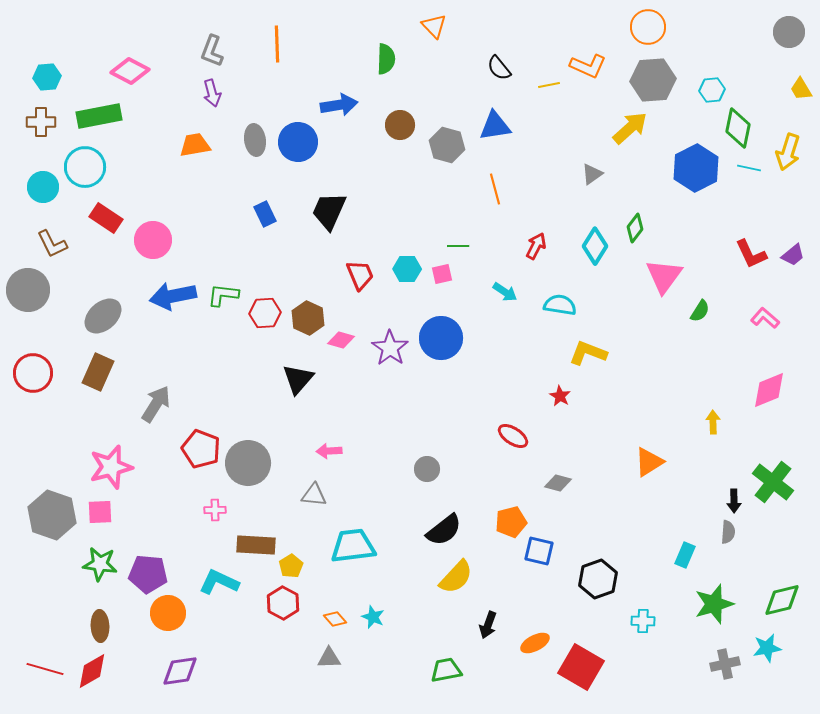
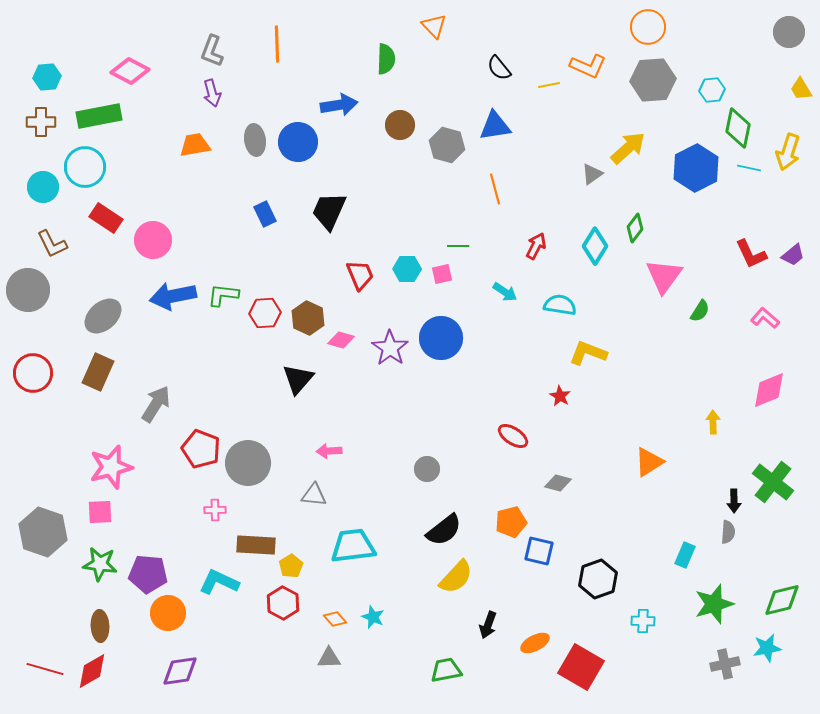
yellow arrow at (630, 128): moved 2 px left, 20 px down
gray hexagon at (52, 515): moved 9 px left, 17 px down
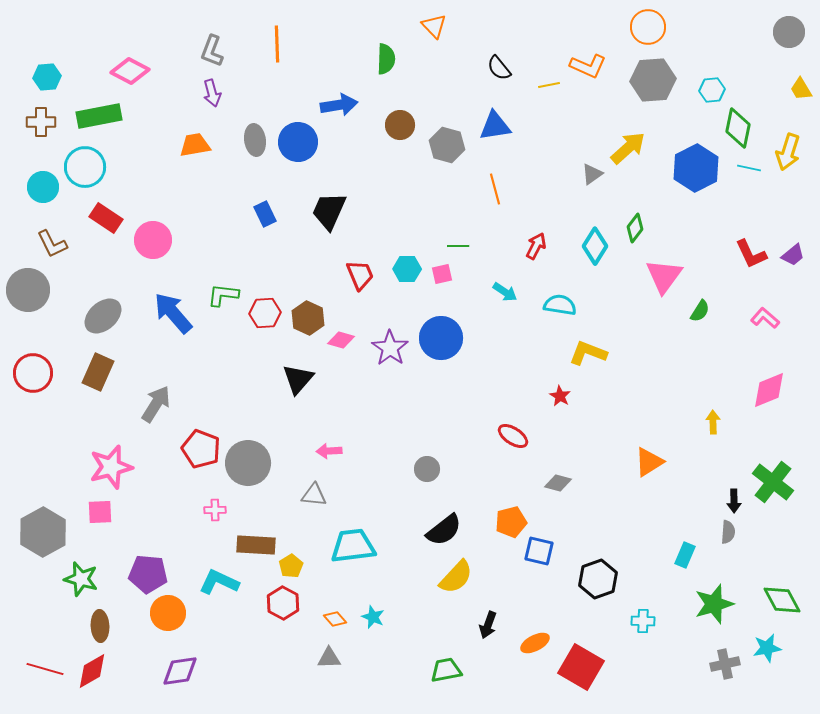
blue arrow at (173, 296): moved 17 px down; rotated 60 degrees clockwise
gray hexagon at (43, 532): rotated 12 degrees clockwise
green star at (100, 564): moved 19 px left, 15 px down; rotated 8 degrees clockwise
green diamond at (782, 600): rotated 75 degrees clockwise
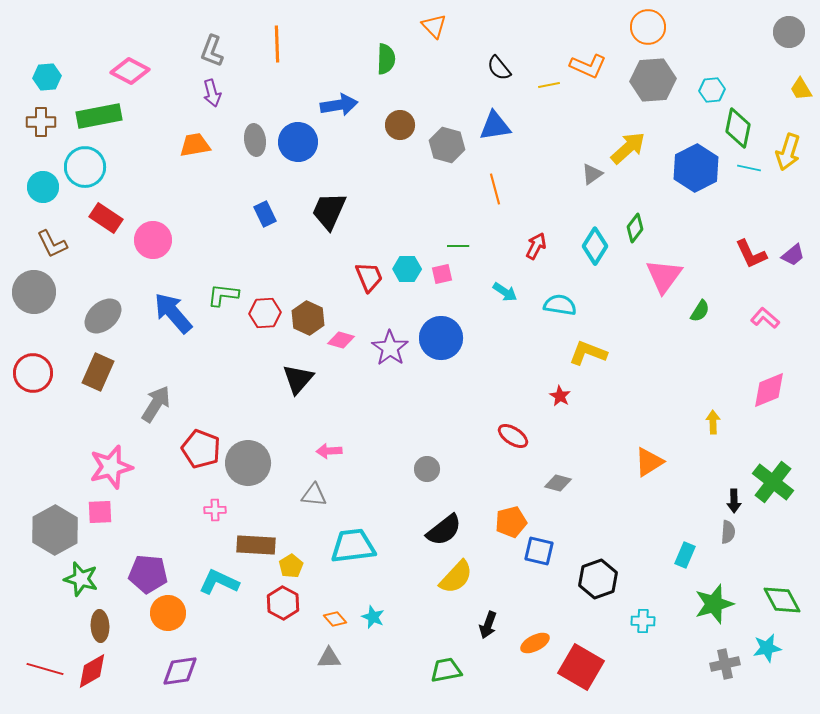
red trapezoid at (360, 275): moved 9 px right, 2 px down
gray circle at (28, 290): moved 6 px right, 2 px down
gray hexagon at (43, 532): moved 12 px right, 2 px up
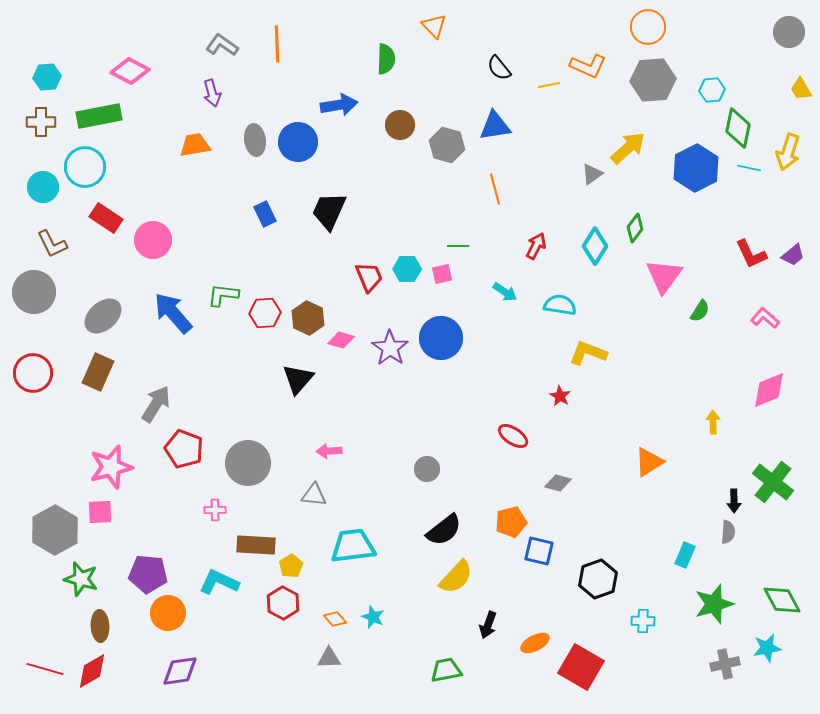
gray L-shape at (212, 51): moved 10 px right, 6 px up; rotated 104 degrees clockwise
red pentagon at (201, 449): moved 17 px left
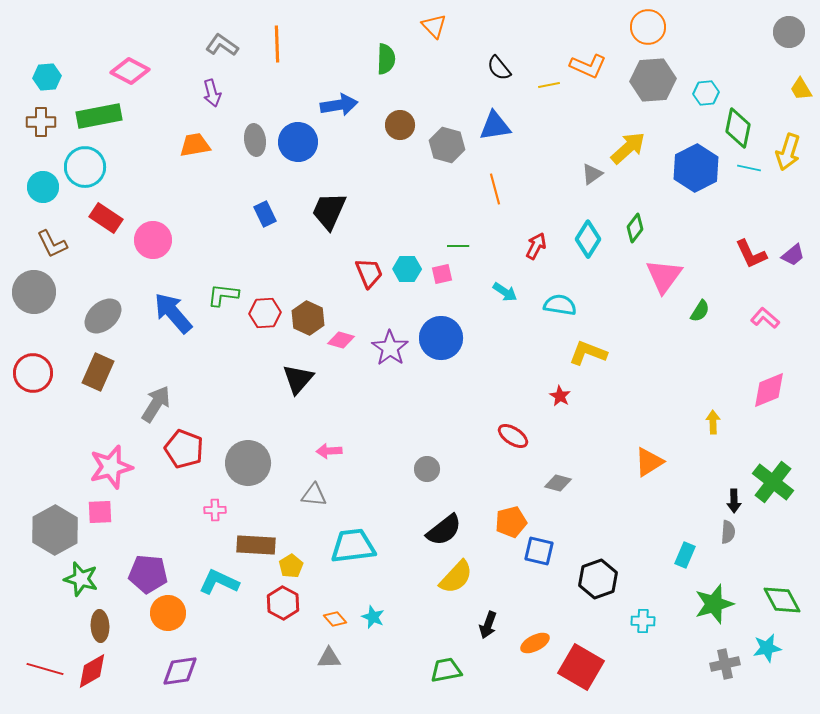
cyan hexagon at (712, 90): moved 6 px left, 3 px down
cyan diamond at (595, 246): moved 7 px left, 7 px up
red trapezoid at (369, 277): moved 4 px up
